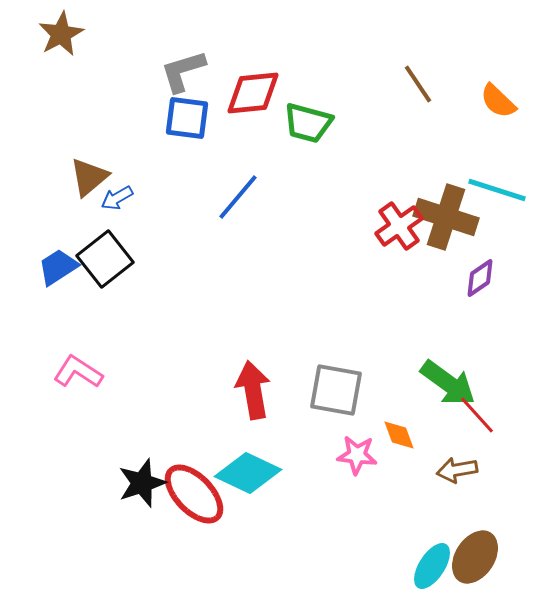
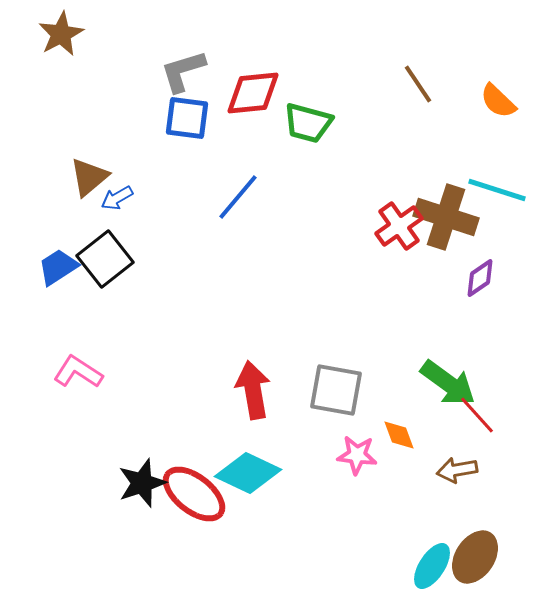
red ellipse: rotated 8 degrees counterclockwise
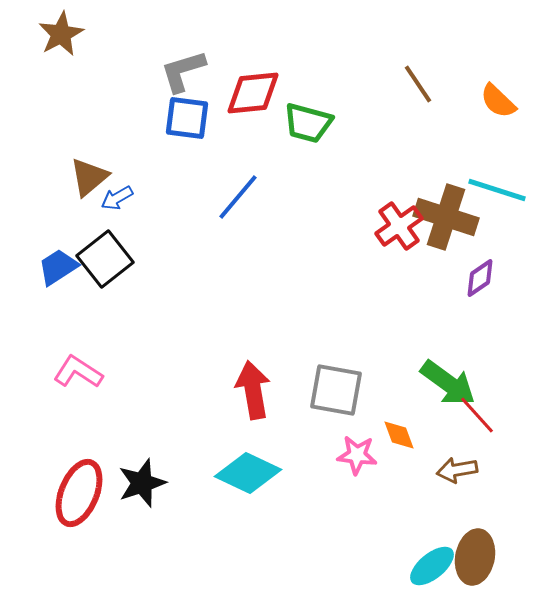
red ellipse: moved 115 px left, 1 px up; rotated 74 degrees clockwise
brown ellipse: rotated 22 degrees counterclockwise
cyan ellipse: rotated 18 degrees clockwise
